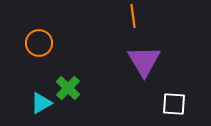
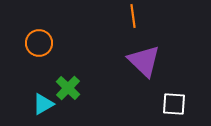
purple triangle: rotated 15 degrees counterclockwise
cyan triangle: moved 2 px right, 1 px down
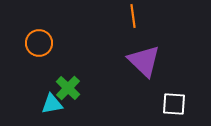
cyan triangle: moved 9 px right; rotated 20 degrees clockwise
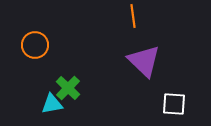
orange circle: moved 4 px left, 2 px down
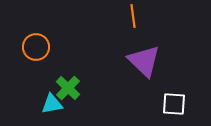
orange circle: moved 1 px right, 2 px down
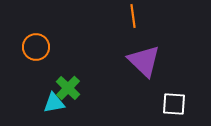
cyan triangle: moved 2 px right, 1 px up
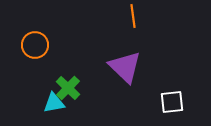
orange circle: moved 1 px left, 2 px up
purple triangle: moved 19 px left, 6 px down
white square: moved 2 px left, 2 px up; rotated 10 degrees counterclockwise
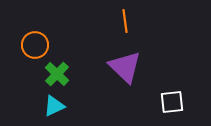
orange line: moved 8 px left, 5 px down
green cross: moved 11 px left, 14 px up
cyan triangle: moved 3 px down; rotated 15 degrees counterclockwise
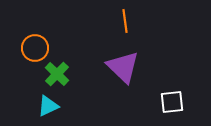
orange circle: moved 3 px down
purple triangle: moved 2 px left
cyan triangle: moved 6 px left
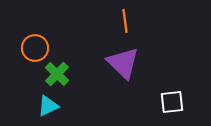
purple triangle: moved 4 px up
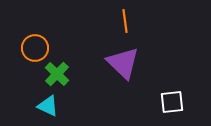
cyan triangle: rotated 50 degrees clockwise
